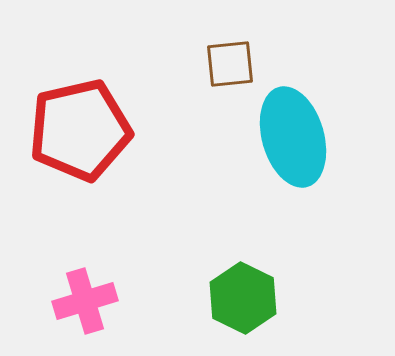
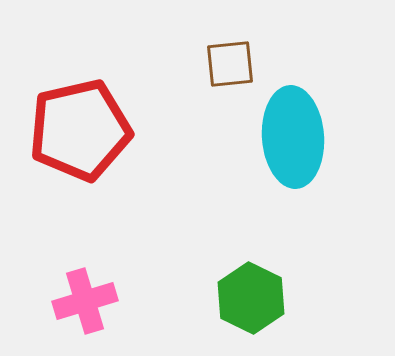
cyan ellipse: rotated 12 degrees clockwise
green hexagon: moved 8 px right
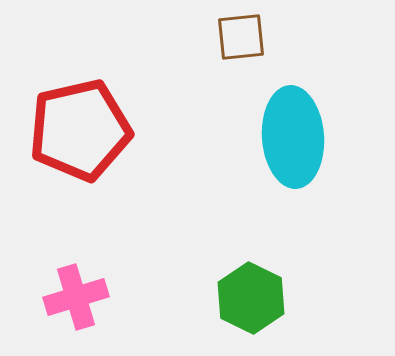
brown square: moved 11 px right, 27 px up
pink cross: moved 9 px left, 4 px up
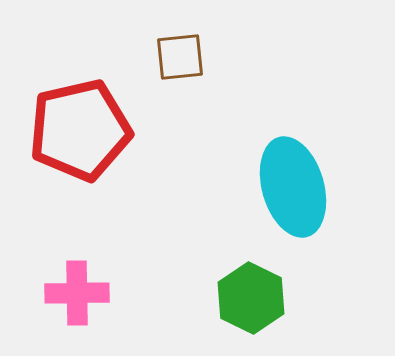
brown square: moved 61 px left, 20 px down
cyan ellipse: moved 50 px down; rotated 12 degrees counterclockwise
pink cross: moved 1 px right, 4 px up; rotated 16 degrees clockwise
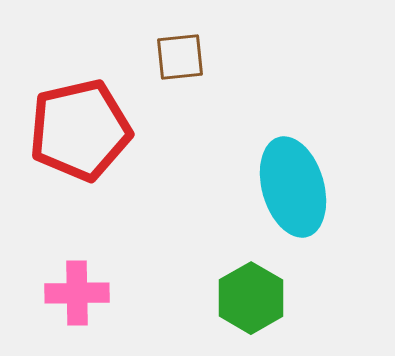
green hexagon: rotated 4 degrees clockwise
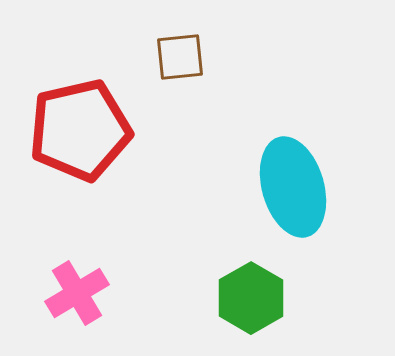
pink cross: rotated 30 degrees counterclockwise
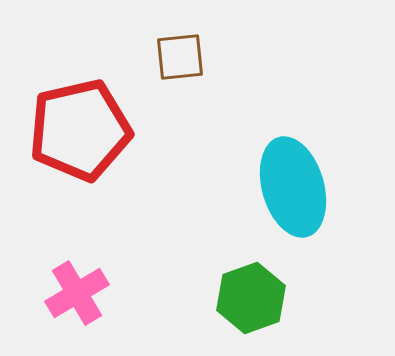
green hexagon: rotated 10 degrees clockwise
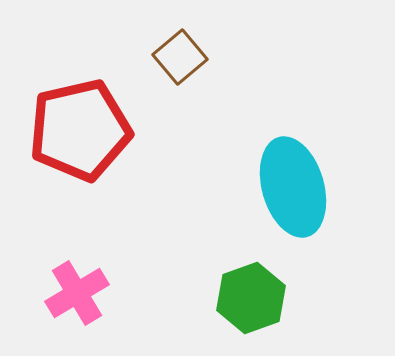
brown square: rotated 34 degrees counterclockwise
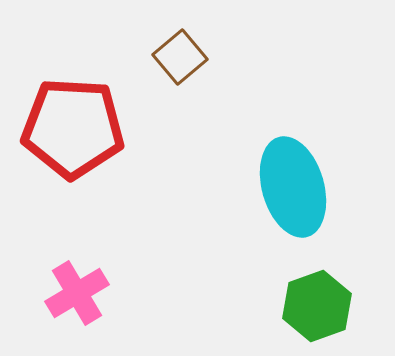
red pentagon: moved 7 px left, 2 px up; rotated 16 degrees clockwise
green hexagon: moved 66 px right, 8 px down
